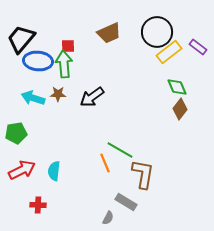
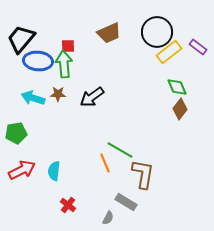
red cross: moved 30 px right; rotated 35 degrees clockwise
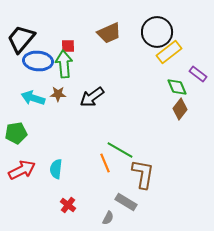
purple rectangle: moved 27 px down
cyan semicircle: moved 2 px right, 2 px up
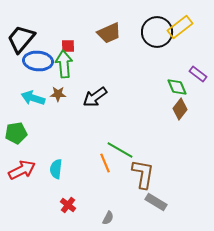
yellow rectangle: moved 11 px right, 25 px up
black arrow: moved 3 px right
gray rectangle: moved 30 px right
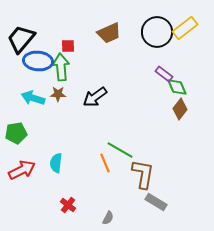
yellow rectangle: moved 5 px right, 1 px down
green arrow: moved 3 px left, 3 px down
purple rectangle: moved 34 px left
cyan semicircle: moved 6 px up
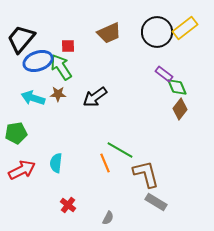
blue ellipse: rotated 24 degrees counterclockwise
green arrow: rotated 28 degrees counterclockwise
brown L-shape: moved 3 px right; rotated 24 degrees counterclockwise
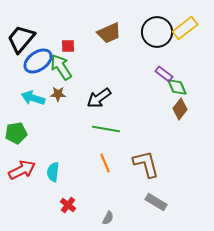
blue ellipse: rotated 16 degrees counterclockwise
black arrow: moved 4 px right, 1 px down
green line: moved 14 px left, 21 px up; rotated 20 degrees counterclockwise
cyan semicircle: moved 3 px left, 9 px down
brown L-shape: moved 10 px up
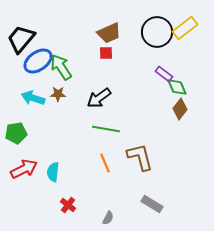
red square: moved 38 px right, 7 px down
brown L-shape: moved 6 px left, 7 px up
red arrow: moved 2 px right, 1 px up
gray rectangle: moved 4 px left, 2 px down
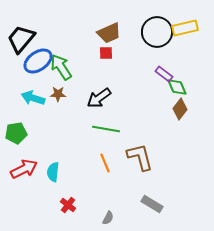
yellow rectangle: rotated 25 degrees clockwise
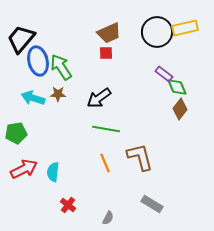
blue ellipse: rotated 68 degrees counterclockwise
